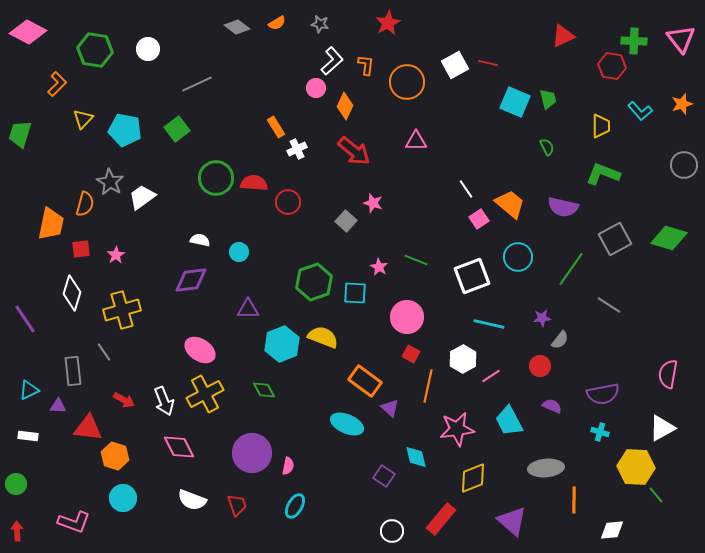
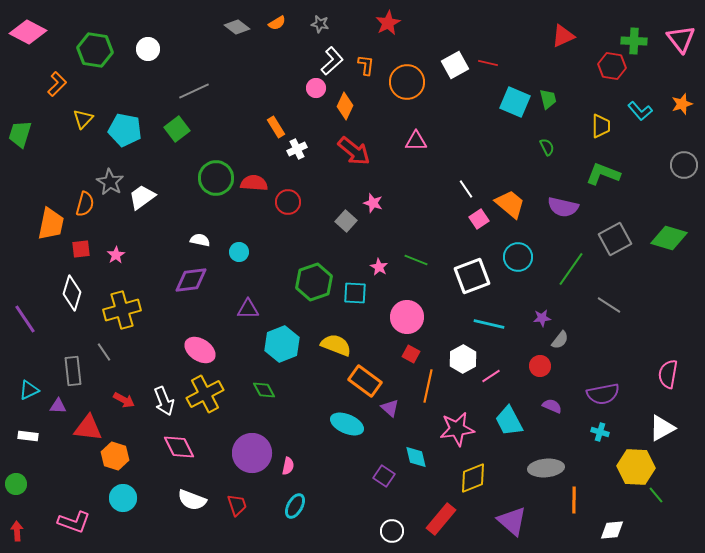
gray line at (197, 84): moved 3 px left, 7 px down
yellow semicircle at (323, 337): moved 13 px right, 8 px down
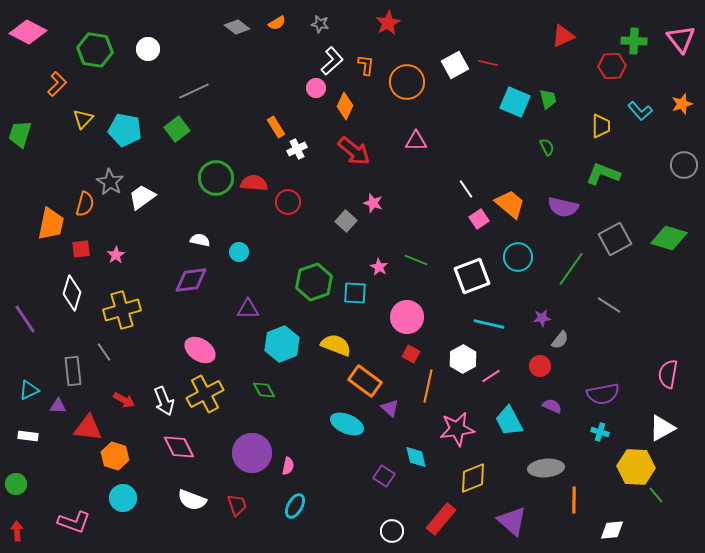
red hexagon at (612, 66): rotated 12 degrees counterclockwise
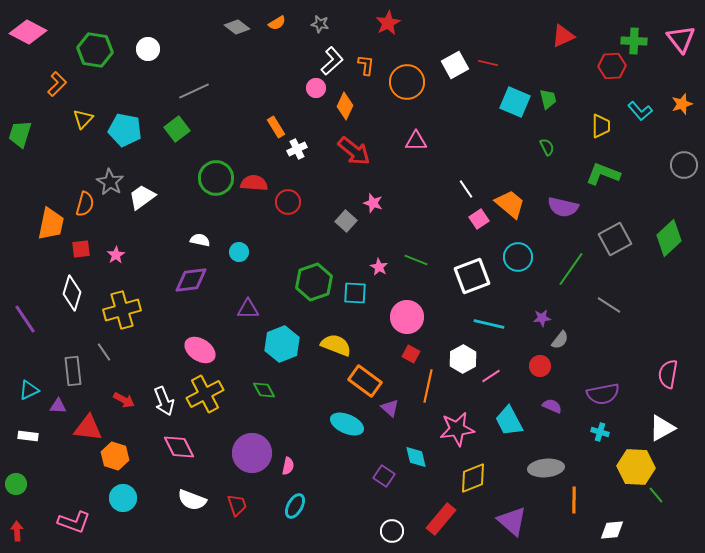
green diamond at (669, 238): rotated 60 degrees counterclockwise
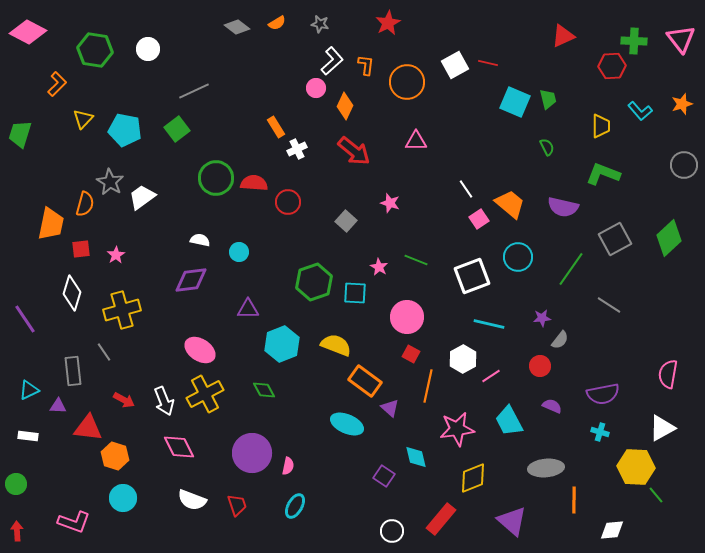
pink star at (373, 203): moved 17 px right
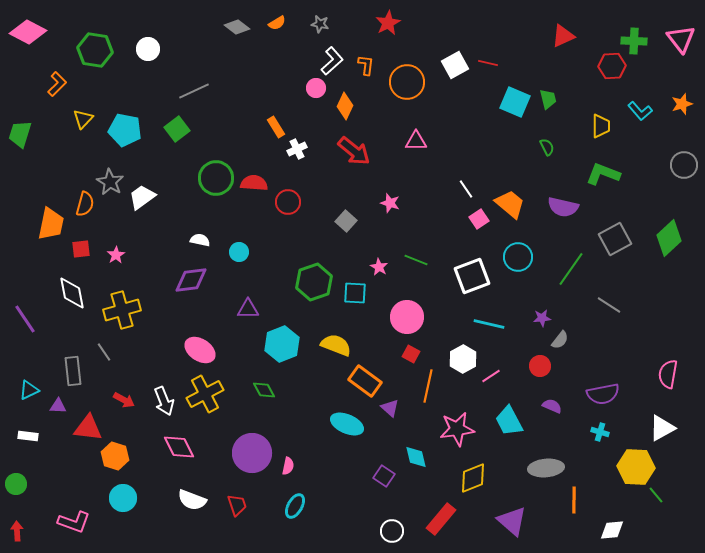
white diamond at (72, 293): rotated 28 degrees counterclockwise
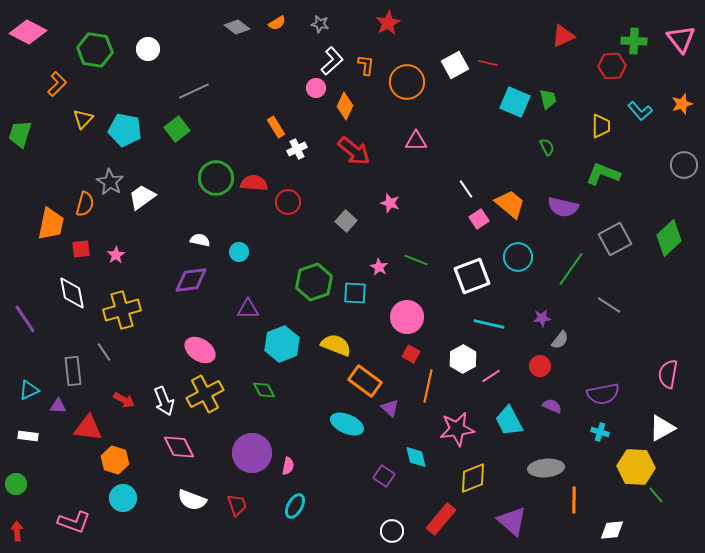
orange hexagon at (115, 456): moved 4 px down
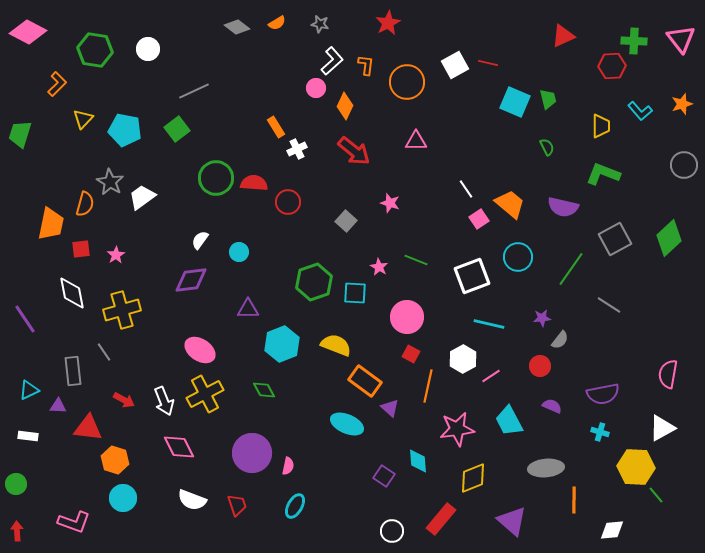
white semicircle at (200, 240): rotated 66 degrees counterclockwise
cyan diamond at (416, 457): moved 2 px right, 4 px down; rotated 10 degrees clockwise
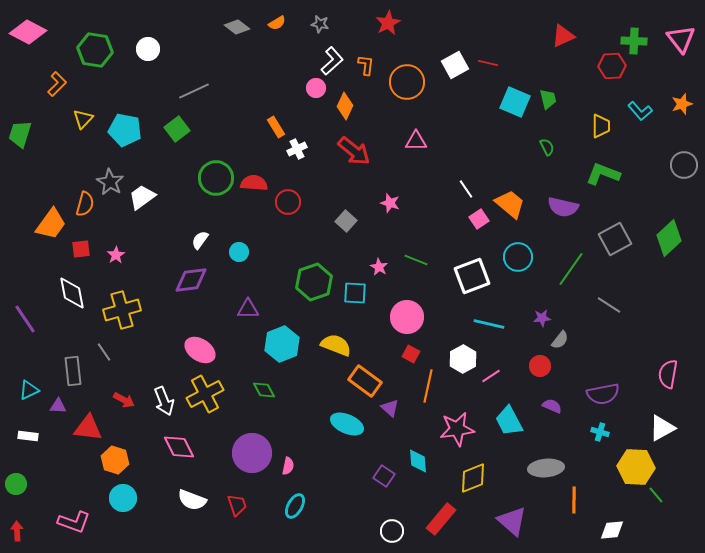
orange trapezoid at (51, 224): rotated 24 degrees clockwise
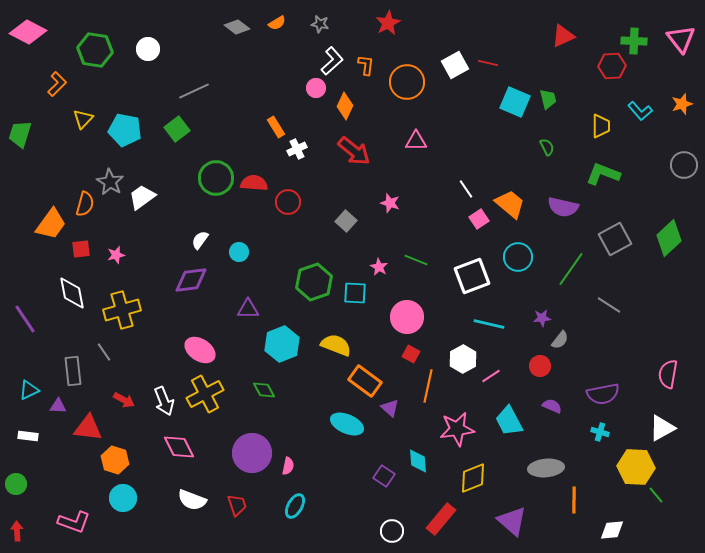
pink star at (116, 255): rotated 18 degrees clockwise
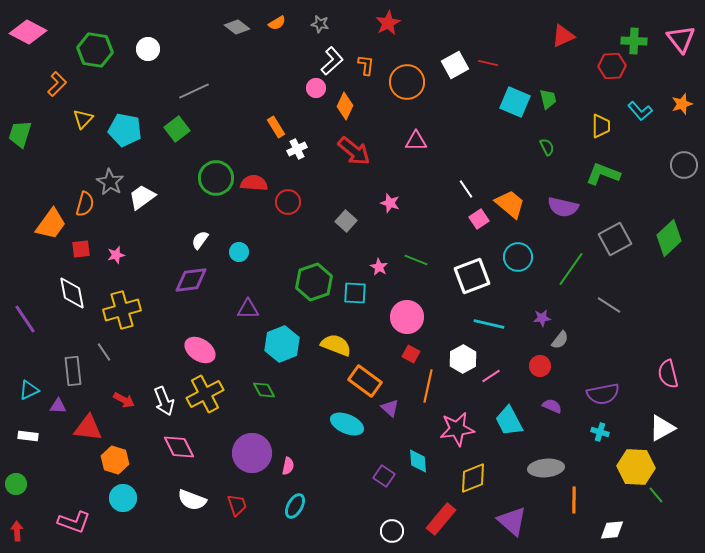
pink semicircle at (668, 374): rotated 24 degrees counterclockwise
